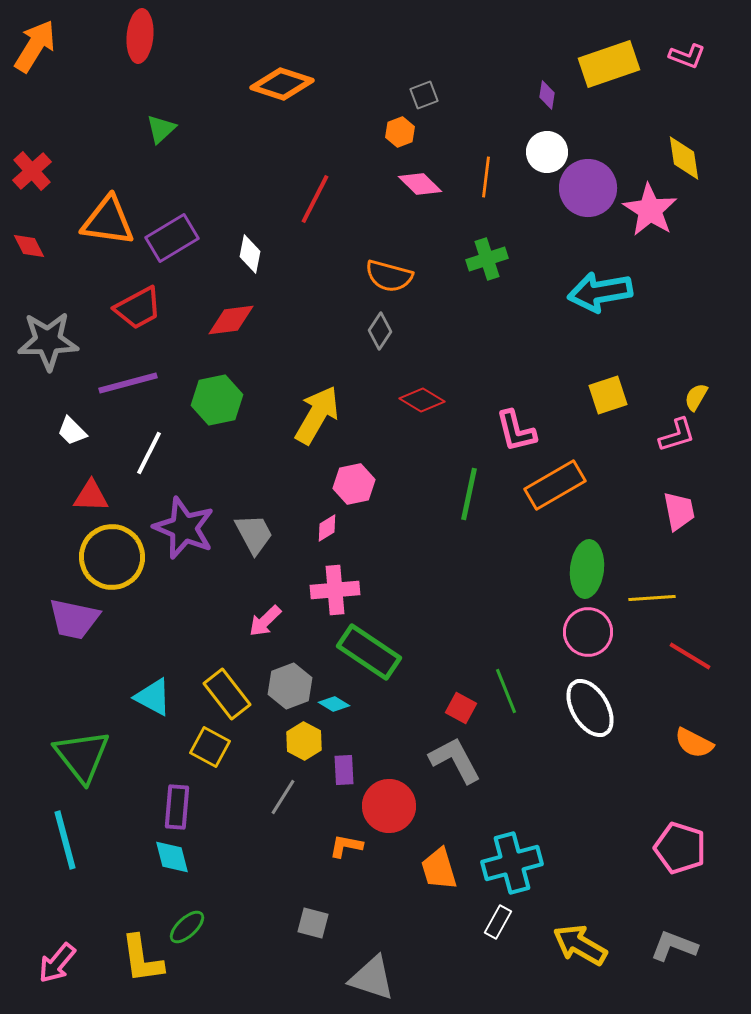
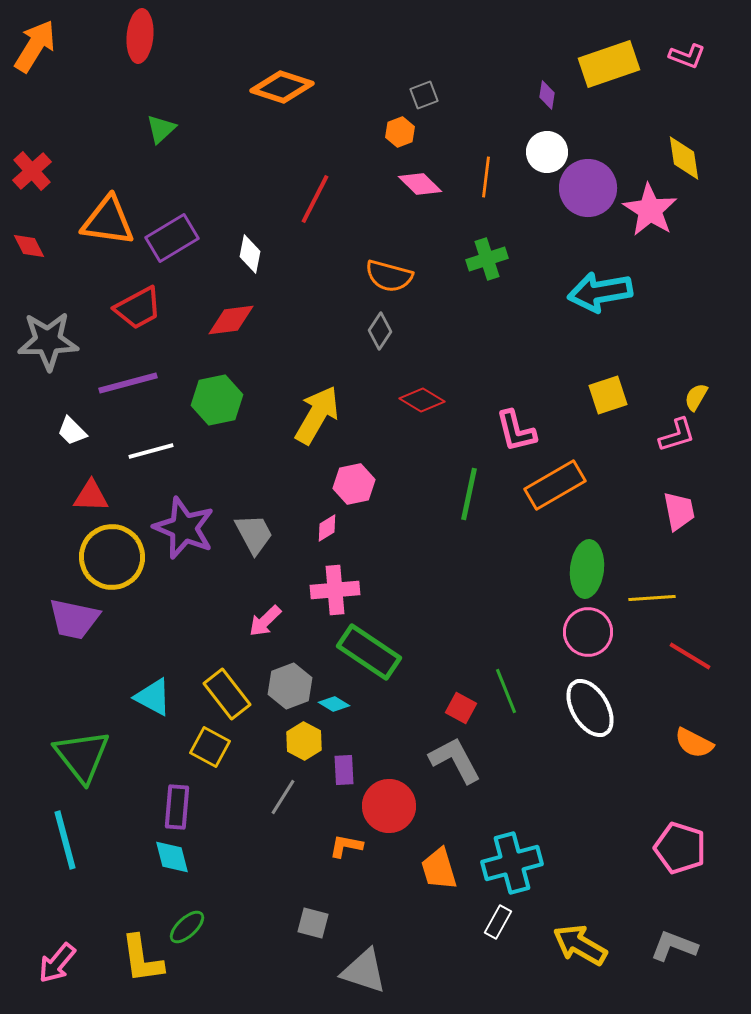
orange diamond at (282, 84): moved 3 px down
white line at (149, 453): moved 2 px right, 2 px up; rotated 48 degrees clockwise
gray triangle at (372, 978): moved 8 px left, 7 px up
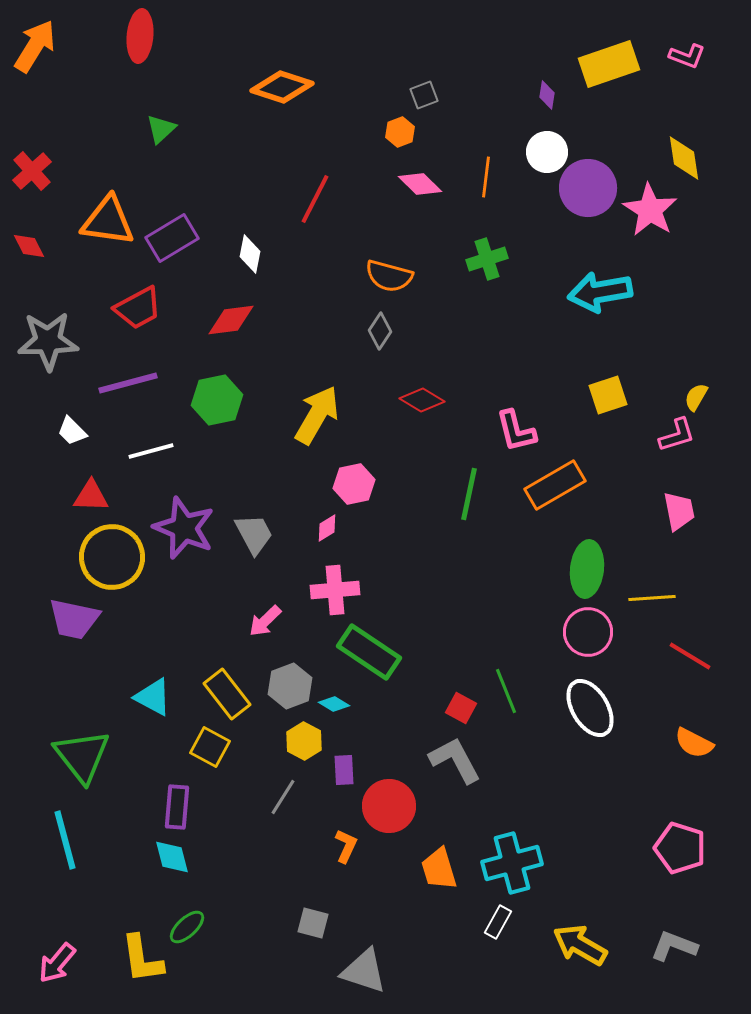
orange L-shape at (346, 846): rotated 104 degrees clockwise
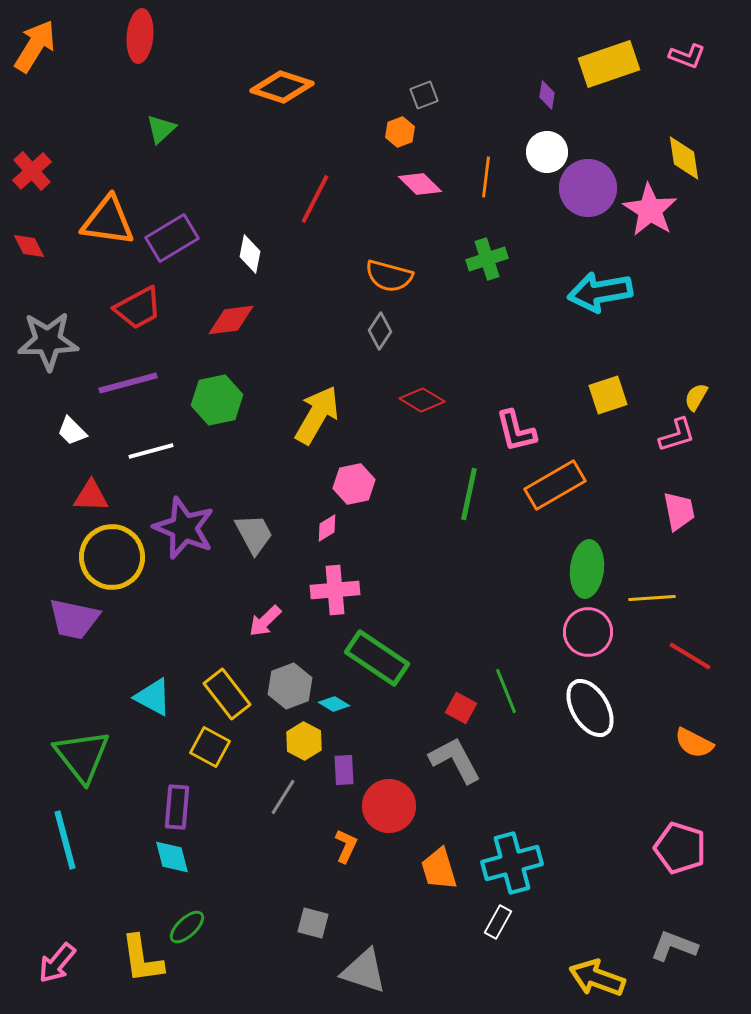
green rectangle at (369, 652): moved 8 px right, 6 px down
yellow arrow at (580, 945): moved 17 px right, 33 px down; rotated 10 degrees counterclockwise
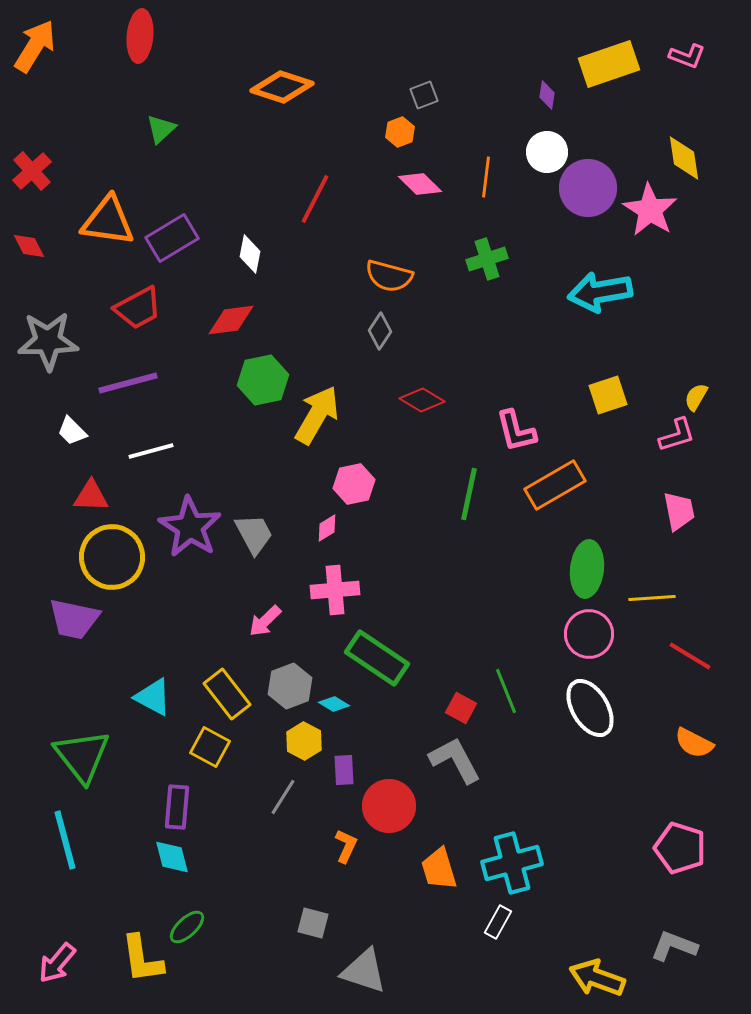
green hexagon at (217, 400): moved 46 px right, 20 px up
purple star at (184, 528): moved 6 px right, 1 px up; rotated 10 degrees clockwise
pink circle at (588, 632): moved 1 px right, 2 px down
